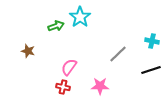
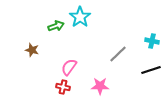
brown star: moved 4 px right, 1 px up
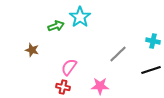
cyan cross: moved 1 px right
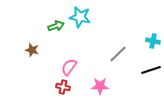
cyan star: rotated 25 degrees counterclockwise
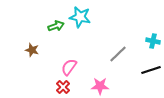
red cross: rotated 32 degrees clockwise
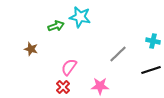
brown star: moved 1 px left, 1 px up
